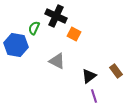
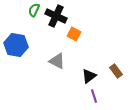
green semicircle: moved 18 px up
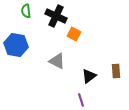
green semicircle: moved 8 px left, 1 px down; rotated 32 degrees counterclockwise
brown rectangle: rotated 32 degrees clockwise
purple line: moved 13 px left, 4 px down
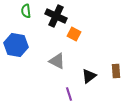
purple line: moved 12 px left, 6 px up
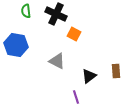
black cross: moved 2 px up
purple line: moved 7 px right, 3 px down
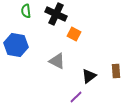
purple line: rotated 64 degrees clockwise
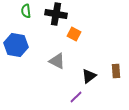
black cross: rotated 15 degrees counterclockwise
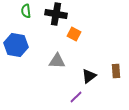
gray triangle: rotated 24 degrees counterclockwise
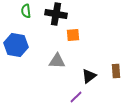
orange square: moved 1 px left, 1 px down; rotated 32 degrees counterclockwise
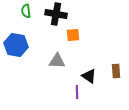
black triangle: rotated 49 degrees counterclockwise
purple line: moved 1 px right, 5 px up; rotated 48 degrees counterclockwise
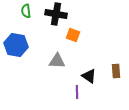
orange square: rotated 24 degrees clockwise
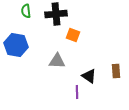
black cross: rotated 15 degrees counterclockwise
